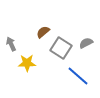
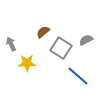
gray semicircle: moved 3 px up
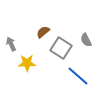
gray semicircle: rotated 88 degrees counterclockwise
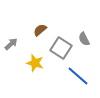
brown semicircle: moved 3 px left, 2 px up
gray semicircle: moved 2 px left, 1 px up
gray arrow: rotated 72 degrees clockwise
yellow star: moved 8 px right; rotated 18 degrees clockwise
